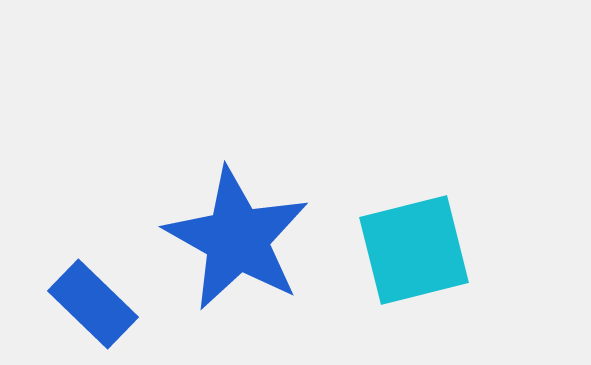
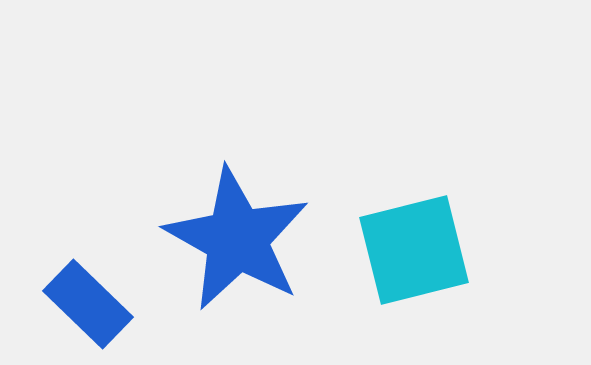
blue rectangle: moved 5 px left
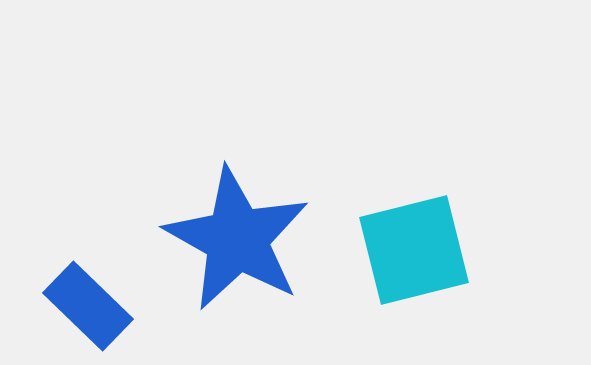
blue rectangle: moved 2 px down
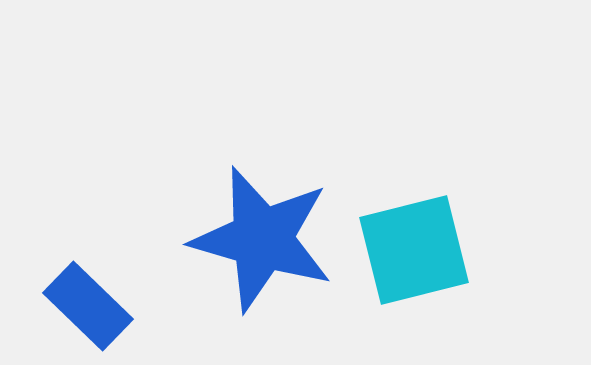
blue star: moved 25 px right; rotated 13 degrees counterclockwise
